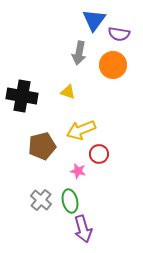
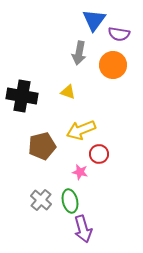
pink star: moved 2 px right, 1 px down
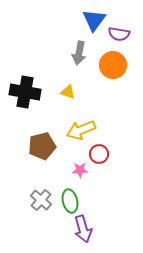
black cross: moved 3 px right, 4 px up
pink star: moved 2 px up; rotated 14 degrees counterclockwise
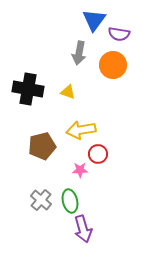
black cross: moved 3 px right, 3 px up
yellow arrow: rotated 12 degrees clockwise
red circle: moved 1 px left
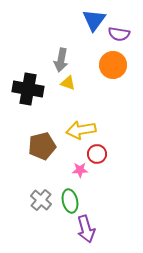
gray arrow: moved 18 px left, 7 px down
yellow triangle: moved 9 px up
red circle: moved 1 px left
purple arrow: moved 3 px right
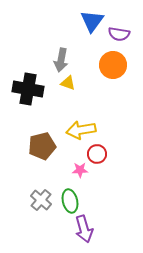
blue triangle: moved 2 px left, 1 px down
purple arrow: moved 2 px left
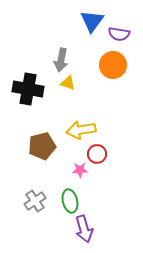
gray cross: moved 6 px left, 1 px down; rotated 15 degrees clockwise
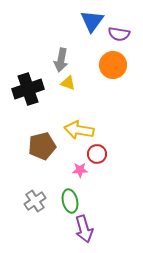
black cross: rotated 28 degrees counterclockwise
yellow arrow: moved 2 px left; rotated 20 degrees clockwise
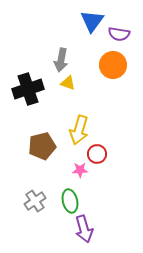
yellow arrow: rotated 84 degrees counterclockwise
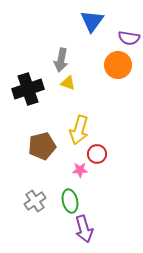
purple semicircle: moved 10 px right, 4 px down
orange circle: moved 5 px right
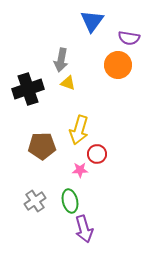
brown pentagon: rotated 12 degrees clockwise
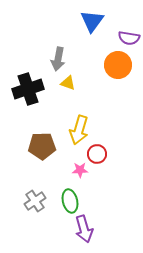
gray arrow: moved 3 px left, 1 px up
